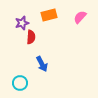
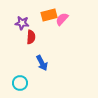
pink semicircle: moved 18 px left, 2 px down
purple star: rotated 24 degrees clockwise
blue arrow: moved 1 px up
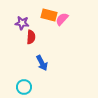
orange rectangle: rotated 28 degrees clockwise
cyan circle: moved 4 px right, 4 px down
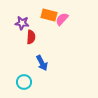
cyan circle: moved 5 px up
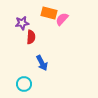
orange rectangle: moved 2 px up
purple star: rotated 16 degrees counterclockwise
cyan circle: moved 2 px down
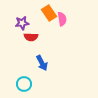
orange rectangle: rotated 42 degrees clockwise
pink semicircle: rotated 128 degrees clockwise
red semicircle: rotated 88 degrees clockwise
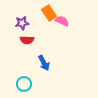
pink semicircle: moved 2 px down; rotated 56 degrees counterclockwise
red semicircle: moved 4 px left, 3 px down
blue arrow: moved 2 px right
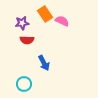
orange rectangle: moved 4 px left, 1 px down
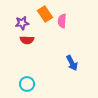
pink semicircle: rotated 112 degrees counterclockwise
blue arrow: moved 28 px right
cyan circle: moved 3 px right
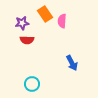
cyan circle: moved 5 px right
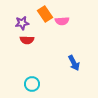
pink semicircle: rotated 96 degrees counterclockwise
blue arrow: moved 2 px right
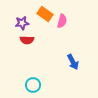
orange rectangle: rotated 21 degrees counterclockwise
pink semicircle: rotated 72 degrees counterclockwise
blue arrow: moved 1 px left, 1 px up
cyan circle: moved 1 px right, 1 px down
